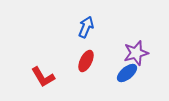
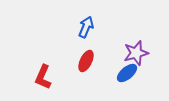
red L-shape: rotated 55 degrees clockwise
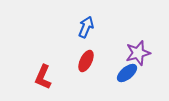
purple star: moved 2 px right
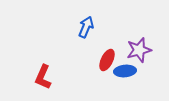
purple star: moved 1 px right, 3 px up
red ellipse: moved 21 px right, 1 px up
blue ellipse: moved 2 px left, 2 px up; rotated 35 degrees clockwise
